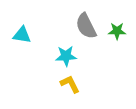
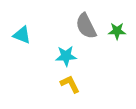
cyan triangle: rotated 12 degrees clockwise
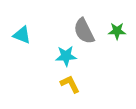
gray semicircle: moved 2 px left, 5 px down
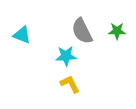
gray semicircle: moved 2 px left
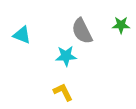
green star: moved 4 px right, 6 px up
yellow L-shape: moved 7 px left, 8 px down
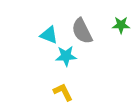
cyan triangle: moved 27 px right
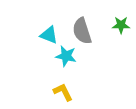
gray semicircle: rotated 8 degrees clockwise
cyan star: rotated 15 degrees clockwise
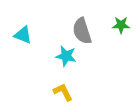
cyan triangle: moved 26 px left
